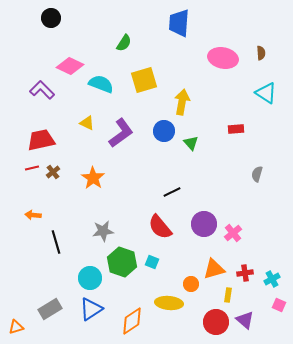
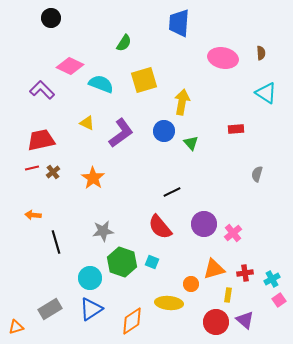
pink square at (279, 305): moved 5 px up; rotated 32 degrees clockwise
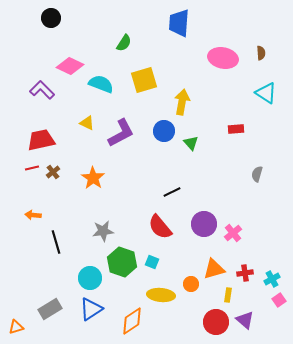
purple L-shape at (121, 133): rotated 8 degrees clockwise
yellow ellipse at (169, 303): moved 8 px left, 8 px up
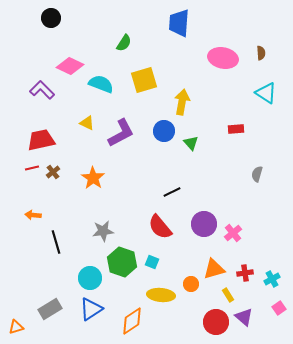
yellow rectangle at (228, 295): rotated 40 degrees counterclockwise
pink square at (279, 300): moved 8 px down
purple triangle at (245, 320): moved 1 px left, 3 px up
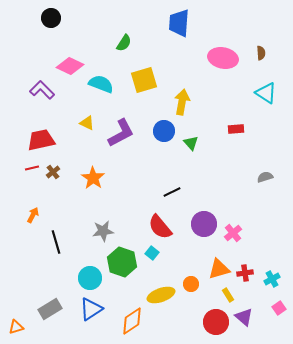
gray semicircle at (257, 174): moved 8 px right, 3 px down; rotated 56 degrees clockwise
orange arrow at (33, 215): rotated 112 degrees clockwise
cyan square at (152, 262): moved 9 px up; rotated 16 degrees clockwise
orange triangle at (214, 269): moved 5 px right
yellow ellipse at (161, 295): rotated 24 degrees counterclockwise
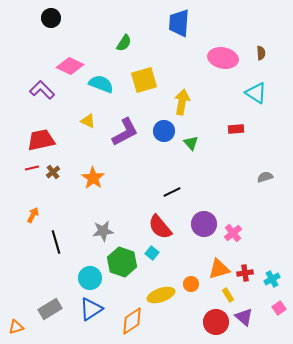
cyan triangle at (266, 93): moved 10 px left
yellow triangle at (87, 123): moved 1 px right, 2 px up
purple L-shape at (121, 133): moved 4 px right, 1 px up
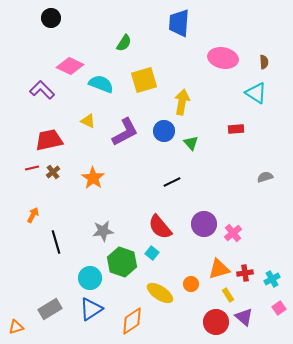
brown semicircle at (261, 53): moved 3 px right, 9 px down
red trapezoid at (41, 140): moved 8 px right
black line at (172, 192): moved 10 px up
yellow ellipse at (161, 295): moved 1 px left, 2 px up; rotated 52 degrees clockwise
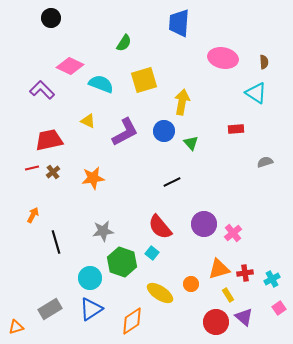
gray semicircle at (265, 177): moved 15 px up
orange star at (93, 178): rotated 30 degrees clockwise
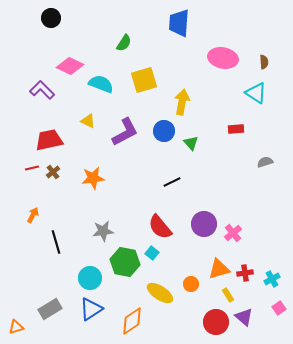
green hexagon at (122, 262): moved 3 px right; rotated 8 degrees counterclockwise
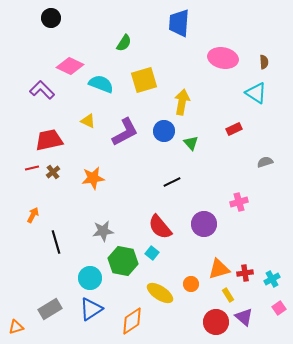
red rectangle at (236, 129): moved 2 px left; rotated 21 degrees counterclockwise
pink cross at (233, 233): moved 6 px right, 31 px up; rotated 24 degrees clockwise
green hexagon at (125, 262): moved 2 px left, 1 px up
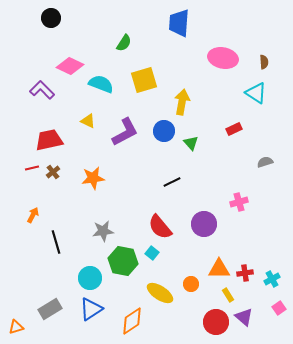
orange triangle at (219, 269): rotated 15 degrees clockwise
